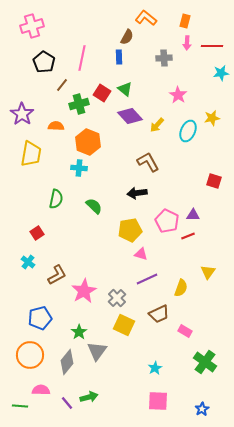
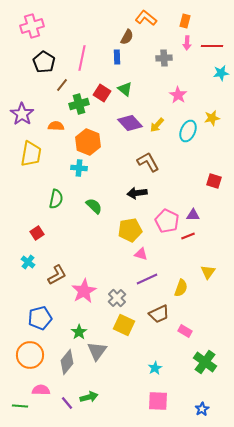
blue rectangle at (119, 57): moved 2 px left
purple diamond at (130, 116): moved 7 px down
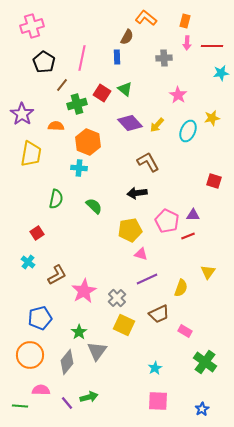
green cross at (79, 104): moved 2 px left
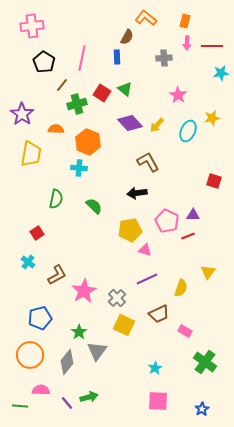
pink cross at (32, 26): rotated 10 degrees clockwise
orange semicircle at (56, 126): moved 3 px down
pink triangle at (141, 254): moved 4 px right, 4 px up
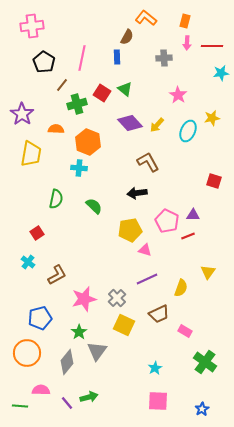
pink star at (84, 291): moved 8 px down; rotated 15 degrees clockwise
orange circle at (30, 355): moved 3 px left, 2 px up
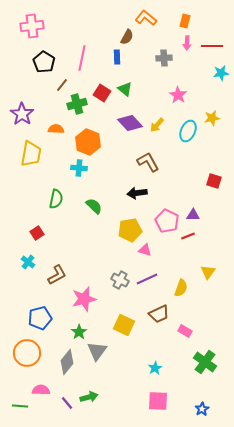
gray cross at (117, 298): moved 3 px right, 18 px up; rotated 18 degrees counterclockwise
